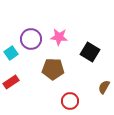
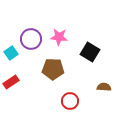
brown semicircle: rotated 64 degrees clockwise
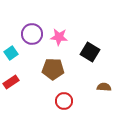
purple circle: moved 1 px right, 5 px up
red circle: moved 6 px left
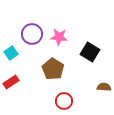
brown pentagon: rotated 30 degrees clockwise
